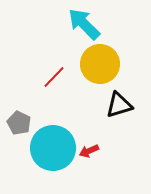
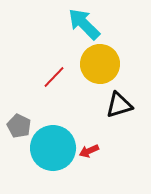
gray pentagon: moved 3 px down
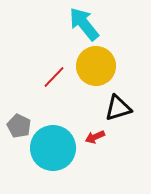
cyan arrow: rotated 6 degrees clockwise
yellow circle: moved 4 px left, 2 px down
black triangle: moved 1 px left, 3 px down
red arrow: moved 6 px right, 14 px up
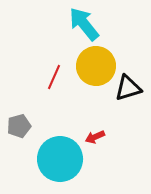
red line: rotated 20 degrees counterclockwise
black triangle: moved 10 px right, 20 px up
gray pentagon: rotated 30 degrees clockwise
cyan circle: moved 7 px right, 11 px down
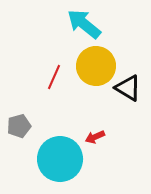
cyan arrow: rotated 12 degrees counterclockwise
black triangle: rotated 48 degrees clockwise
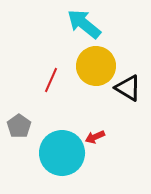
red line: moved 3 px left, 3 px down
gray pentagon: rotated 20 degrees counterclockwise
cyan circle: moved 2 px right, 6 px up
